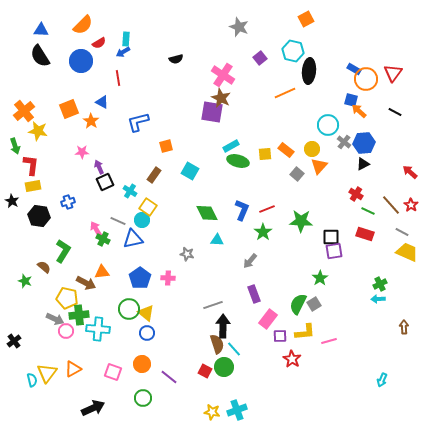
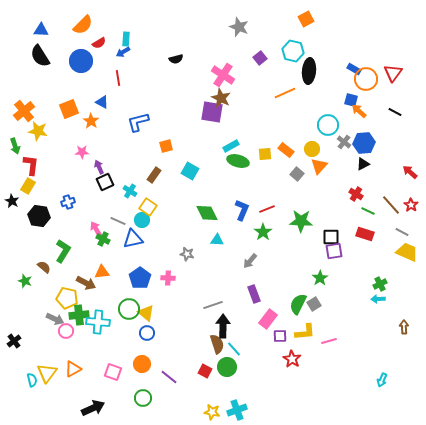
yellow rectangle at (33, 186): moved 5 px left; rotated 49 degrees counterclockwise
cyan cross at (98, 329): moved 7 px up
green circle at (224, 367): moved 3 px right
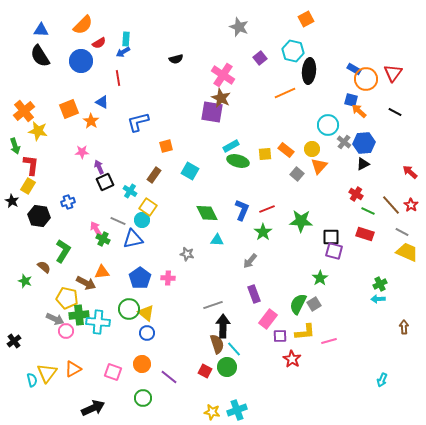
purple square at (334, 251): rotated 24 degrees clockwise
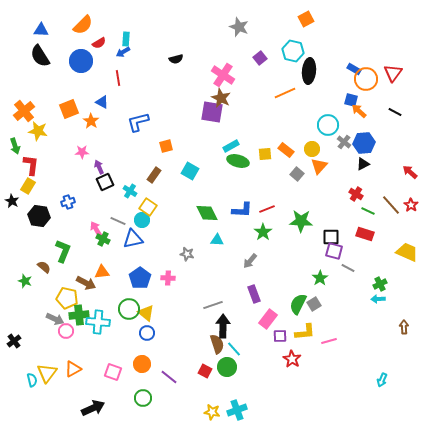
blue L-shape at (242, 210): rotated 70 degrees clockwise
gray line at (402, 232): moved 54 px left, 36 px down
green L-shape at (63, 251): rotated 10 degrees counterclockwise
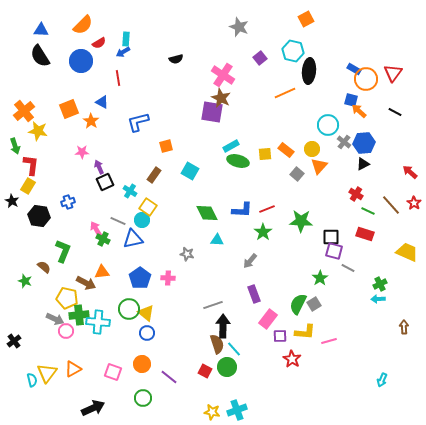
red star at (411, 205): moved 3 px right, 2 px up
yellow L-shape at (305, 332): rotated 10 degrees clockwise
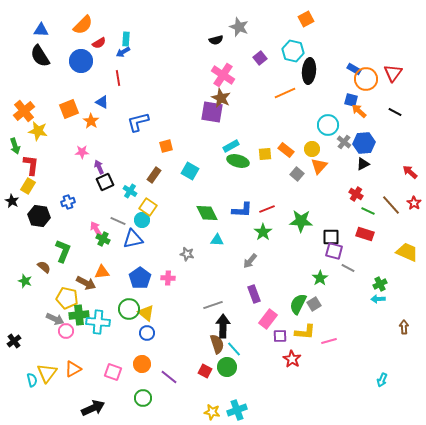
black semicircle at (176, 59): moved 40 px right, 19 px up
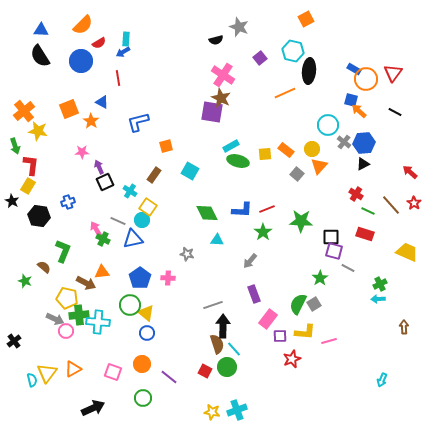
green circle at (129, 309): moved 1 px right, 4 px up
red star at (292, 359): rotated 18 degrees clockwise
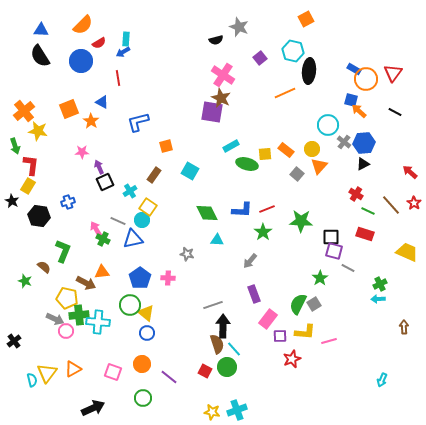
green ellipse at (238, 161): moved 9 px right, 3 px down
cyan cross at (130, 191): rotated 24 degrees clockwise
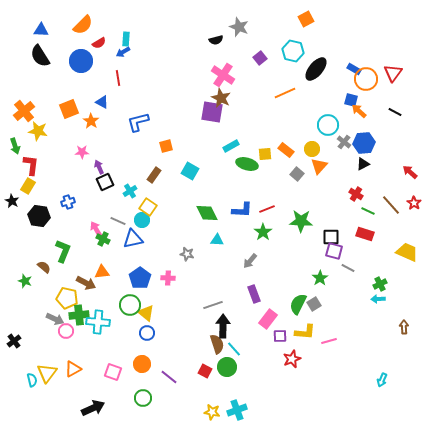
black ellipse at (309, 71): moved 7 px right, 2 px up; rotated 35 degrees clockwise
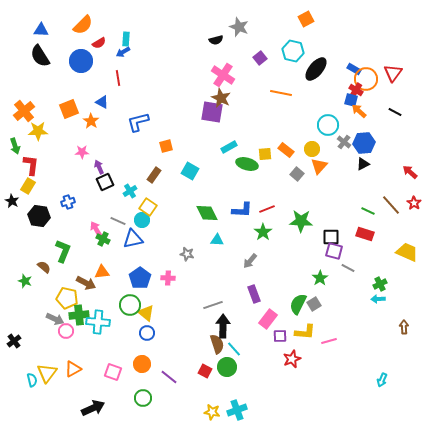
orange line at (285, 93): moved 4 px left; rotated 35 degrees clockwise
yellow star at (38, 131): rotated 12 degrees counterclockwise
cyan rectangle at (231, 146): moved 2 px left, 1 px down
red cross at (356, 194): moved 104 px up
